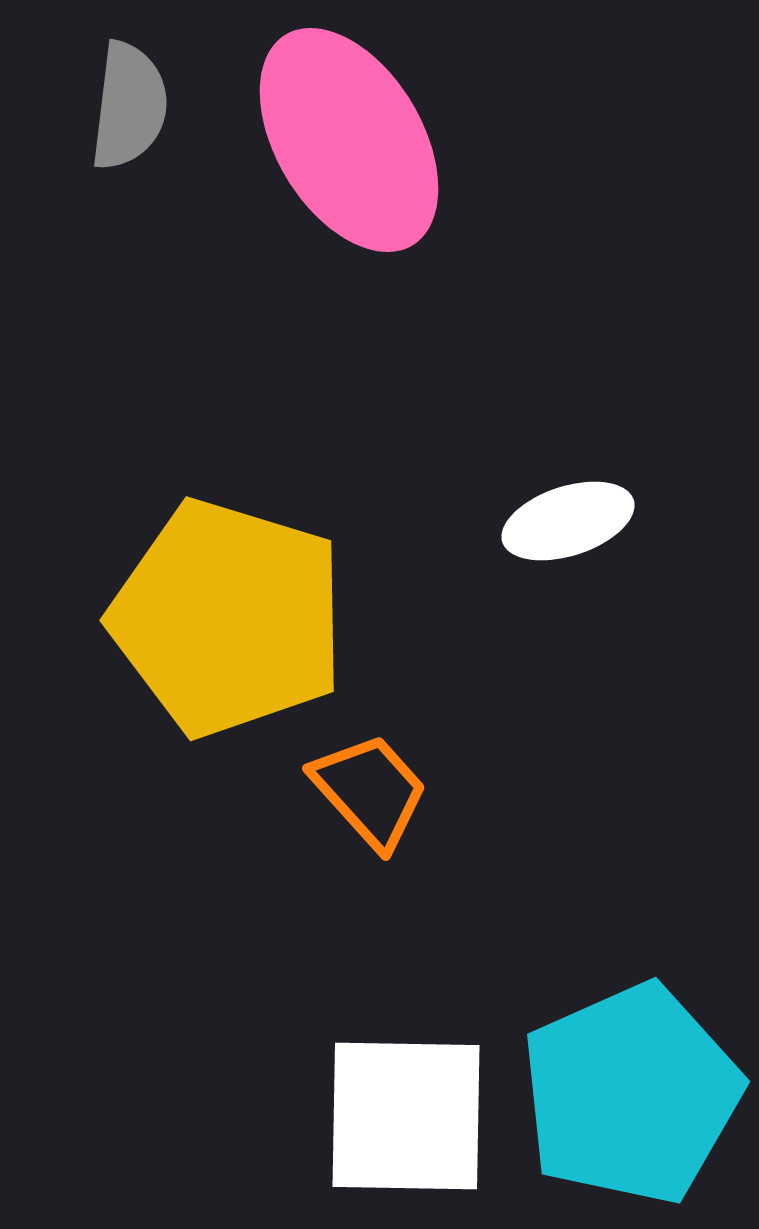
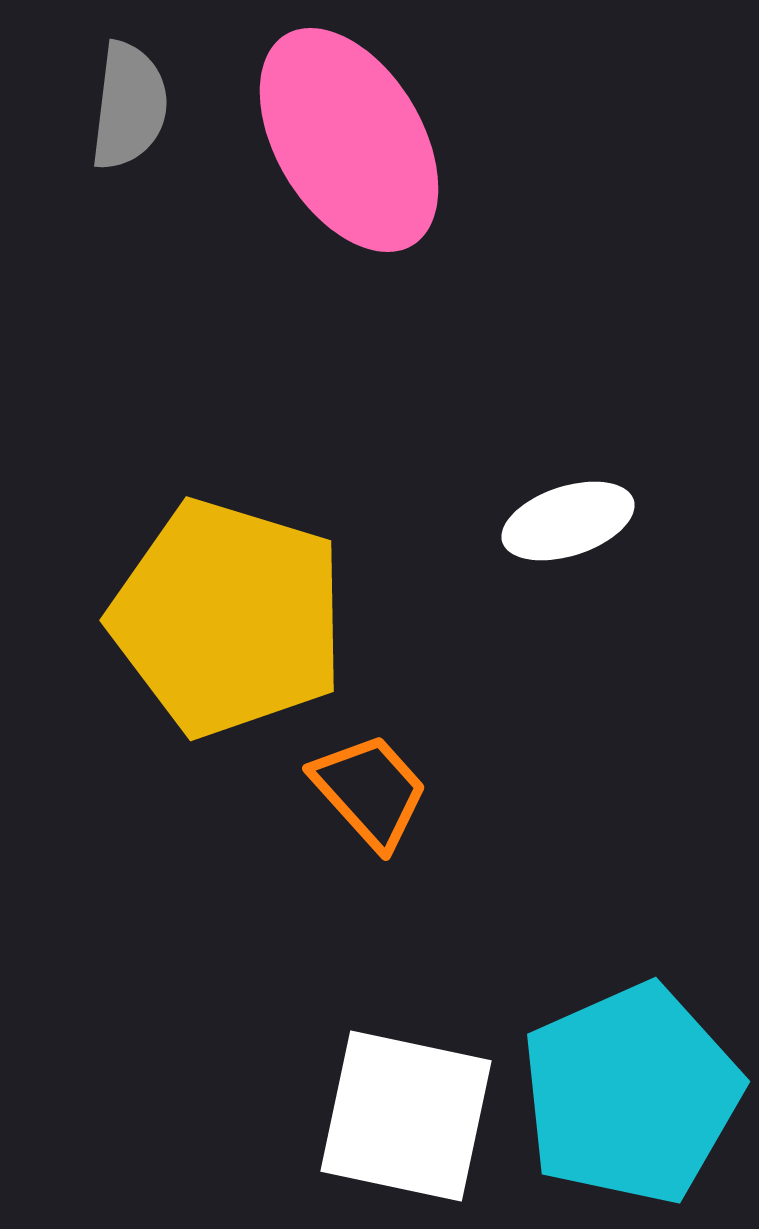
white square: rotated 11 degrees clockwise
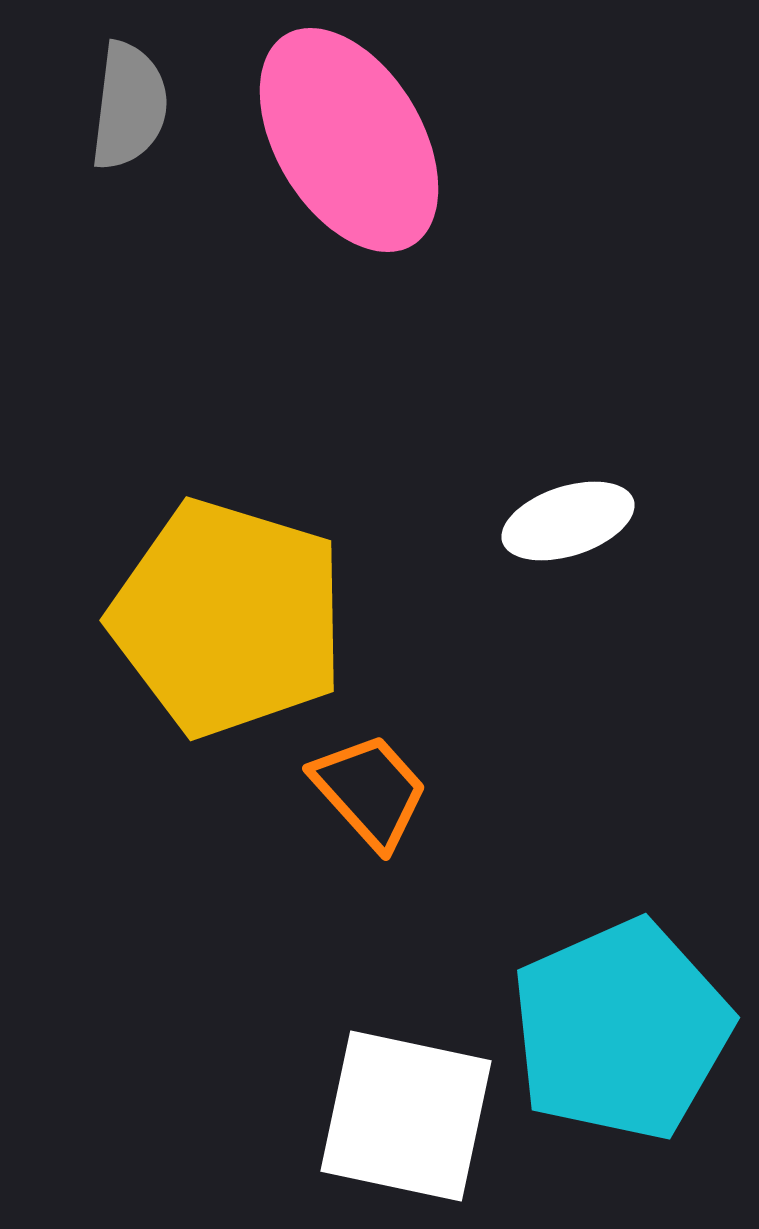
cyan pentagon: moved 10 px left, 64 px up
